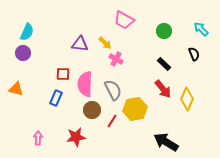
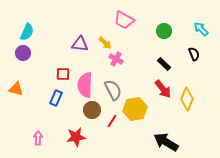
pink semicircle: moved 1 px down
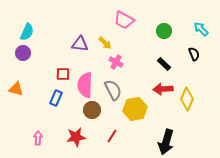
pink cross: moved 3 px down
red arrow: rotated 126 degrees clockwise
red line: moved 15 px down
black arrow: rotated 105 degrees counterclockwise
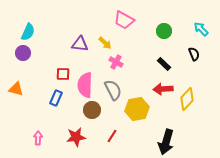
cyan semicircle: moved 1 px right
yellow diamond: rotated 20 degrees clockwise
yellow hexagon: moved 2 px right
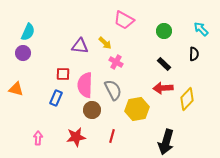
purple triangle: moved 2 px down
black semicircle: rotated 24 degrees clockwise
red arrow: moved 1 px up
red line: rotated 16 degrees counterclockwise
